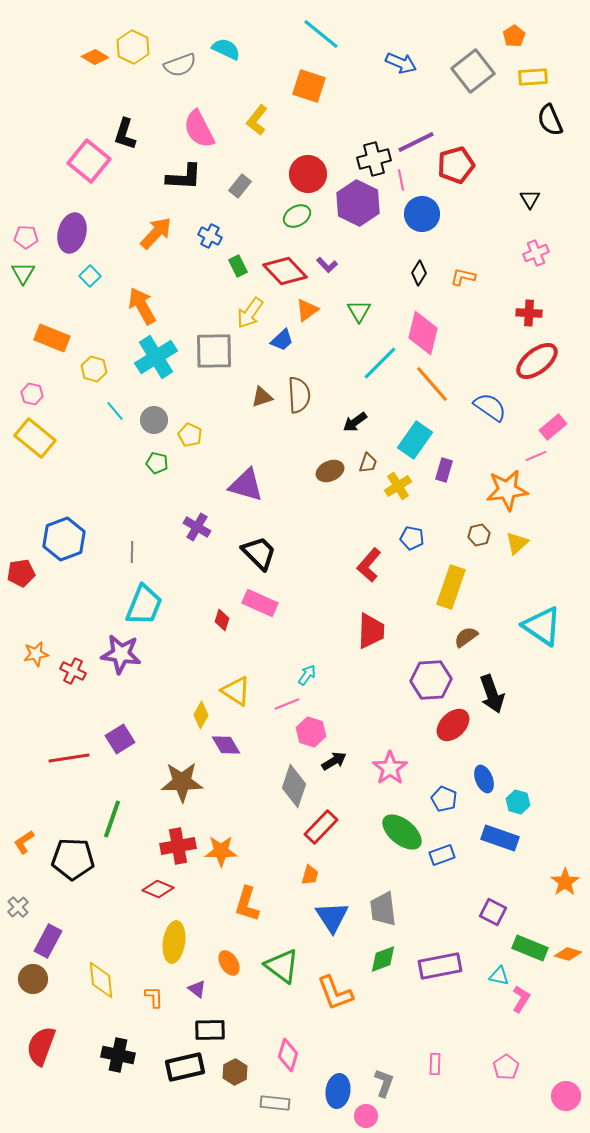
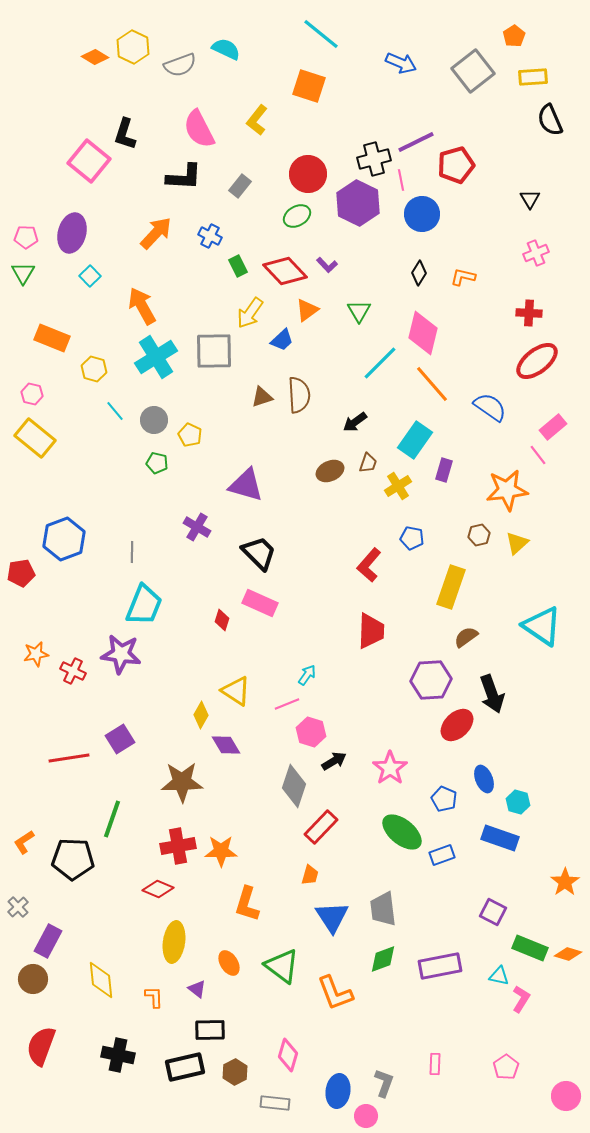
pink line at (536, 456): moved 2 px right, 1 px up; rotated 75 degrees clockwise
red ellipse at (453, 725): moved 4 px right
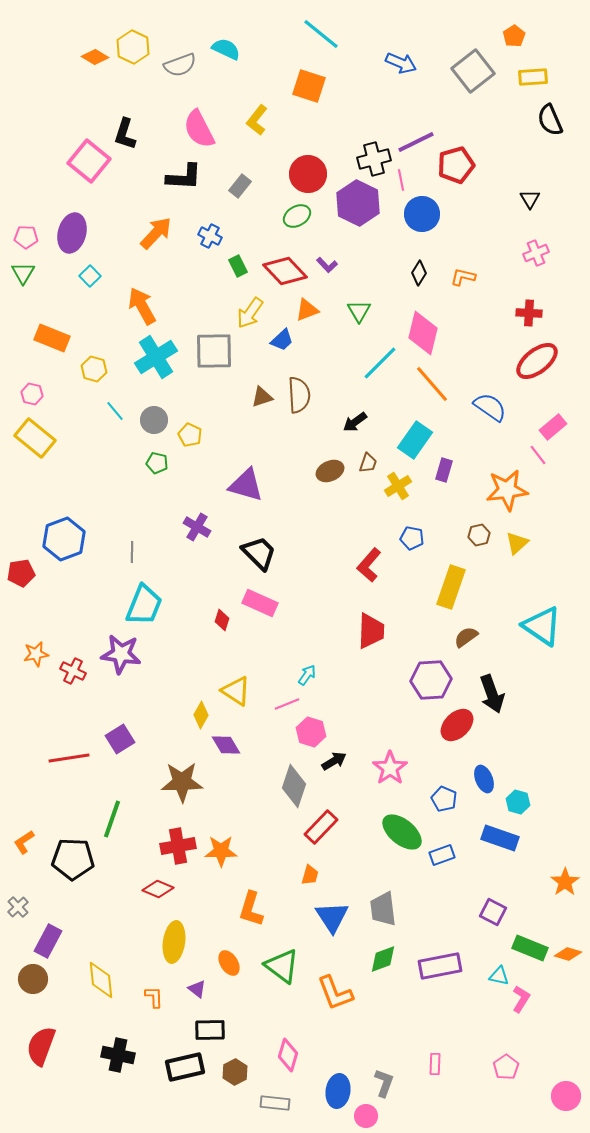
orange triangle at (307, 310): rotated 15 degrees clockwise
orange L-shape at (247, 904): moved 4 px right, 5 px down
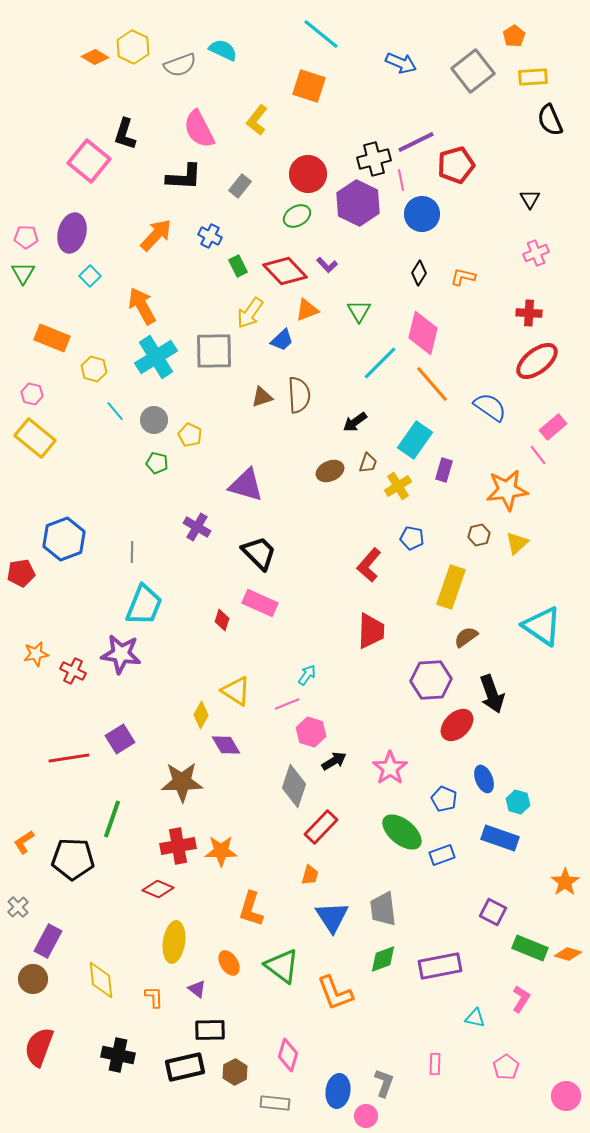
cyan semicircle at (226, 49): moved 3 px left, 1 px down
orange arrow at (156, 233): moved 2 px down
cyan triangle at (499, 976): moved 24 px left, 42 px down
red semicircle at (41, 1046): moved 2 px left, 1 px down
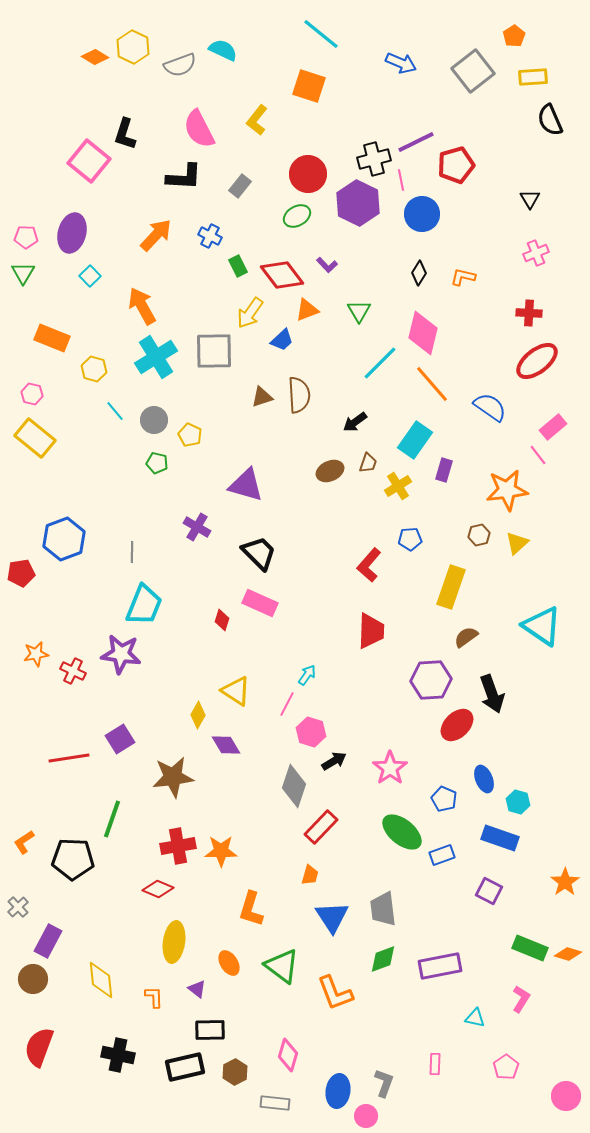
red diamond at (285, 271): moved 3 px left, 4 px down; rotated 6 degrees clockwise
blue pentagon at (412, 538): moved 2 px left, 1 px down; rotated 15 degrees counterclockwise
pink line at (287, 704): rotated 40 degrees counterclockwise
yellow diamond at (201, 715): moved 3 px left
brown star at (182, 782): moved 9 px left, 5 px up; rotated 6 degrees counterclockwise
purple square at (493, 912): moved 4 px left, 21 px up
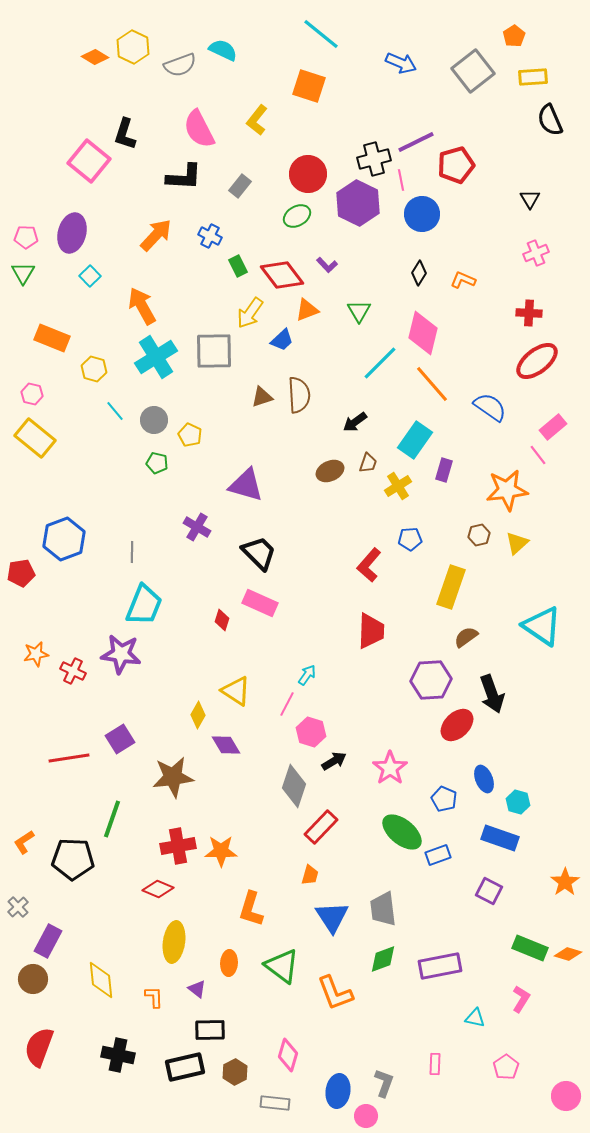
orange L-shape at (463, 277): moved 3 px down; rotated 10 degrees clockwise
blue rectangle at (442, 855): moved 4 px left
orange ellipse at (229, 963): rotated 35 degrees clockwise
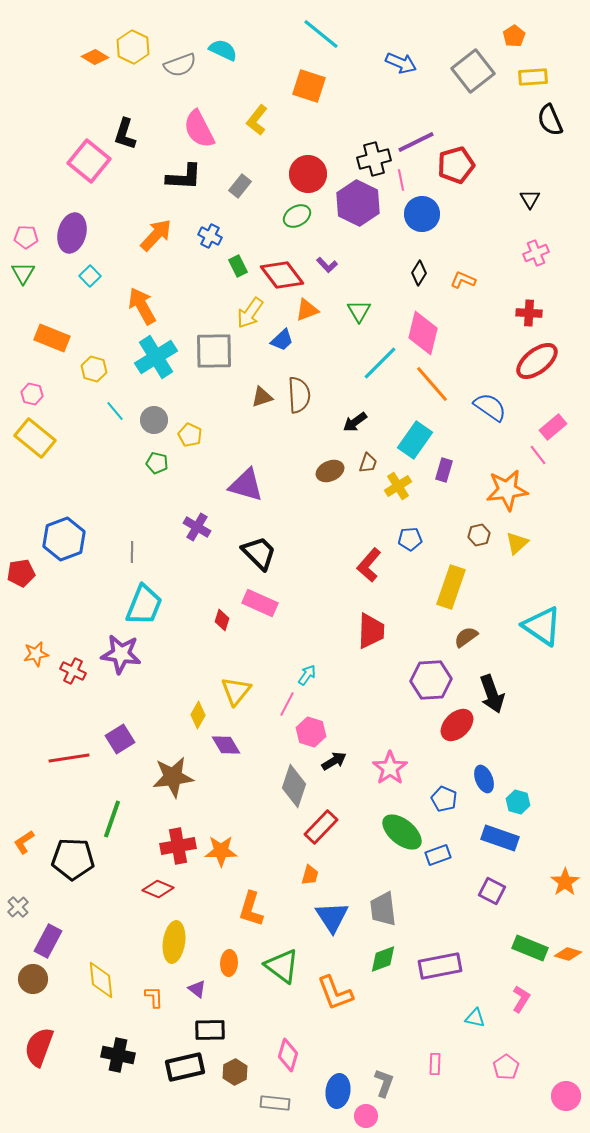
yellow triangle at (236, 691): rotated 36 degrees clockwise
purple square at (489, 891): moved 3 px right
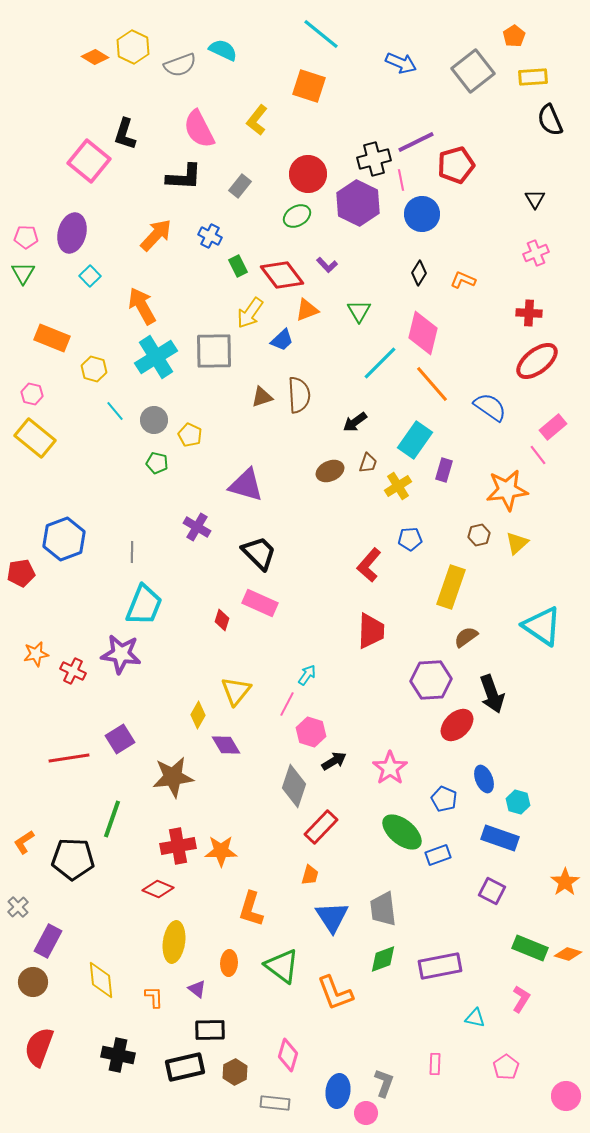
black triangle at (530, 199): moved 5 px right
brown circle at (33, 979): moved 3 px down
pink circle at (366, 1116): moved 3 px up
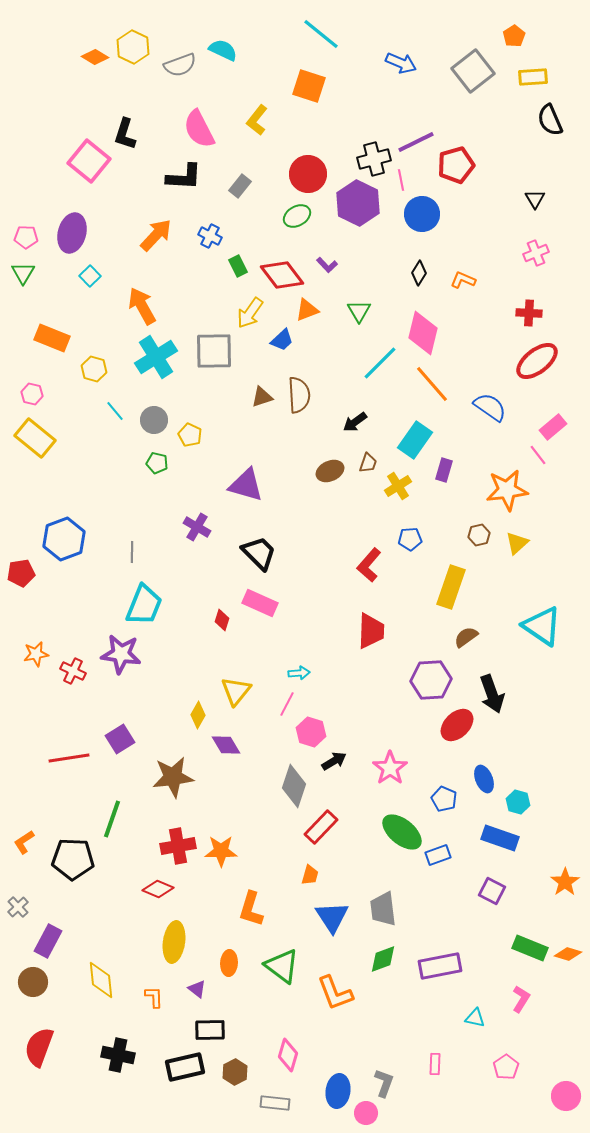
cyan arrow at (307, 675): moved 8 px left, 2 px up; rotated 50 degrees clockwise
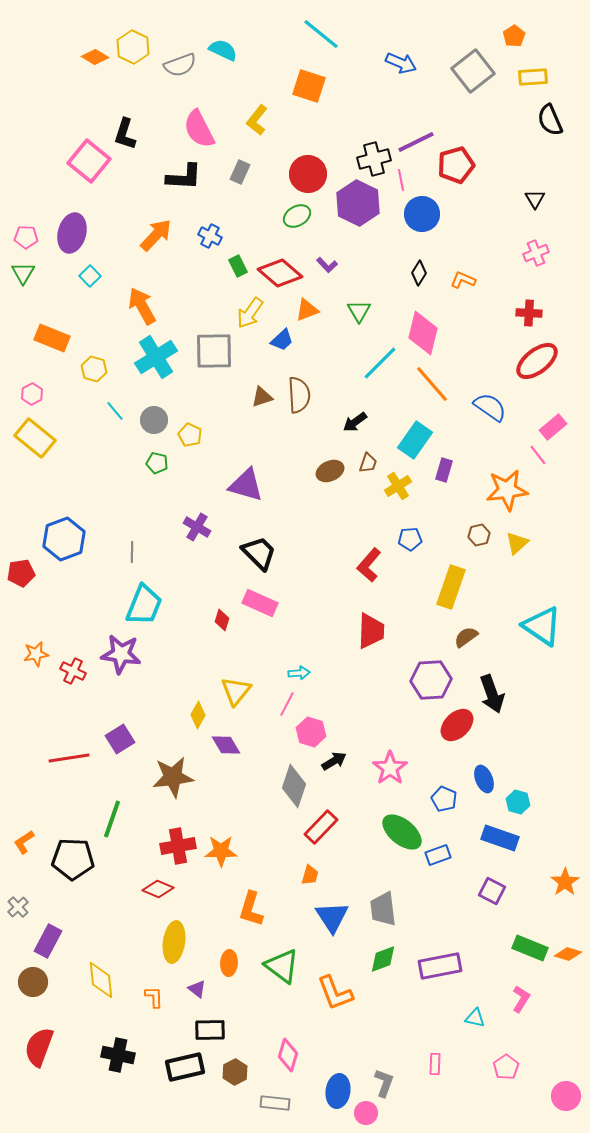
gray rectangle at (240, 186): moved 14 px up; rotated 15 degrees counterclockwise
red diamond at (282, 275): moved 2 px left, 2 px up; rotated 12 degrees counterclockwise
pink hexagon at (32, 394): rotated 20 degrees clockwise
